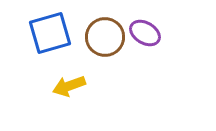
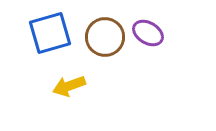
purple ellipse: moved 3 px right
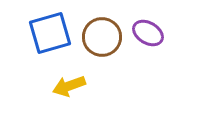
brown circle: moved 3 px left
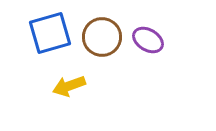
purple ellipse: moved 7 px down
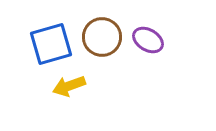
blue square: moved 1 px right, 11 px down
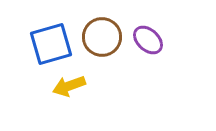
purple ellipse: rotated 12 degrees clockwise
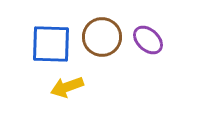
blue square: rotated 18 degrees clockwise
yellow arrow: moved 2 px left, 1 px down
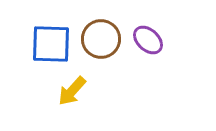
brown circle: moved 1 px left, 2 px down
yellow arrow: moved 5 px right, 4 px down; rotated 28 degrees counterclockwise
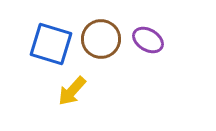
purple ellipse: rotated 12 degrees counterclockwise
blue square: rotated 15 degrees clockwise
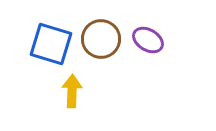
yellow arrow: rotated 140 degrees clockwise
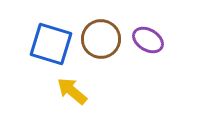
yellow arrow: rotated 52 degrees counterclockwise
